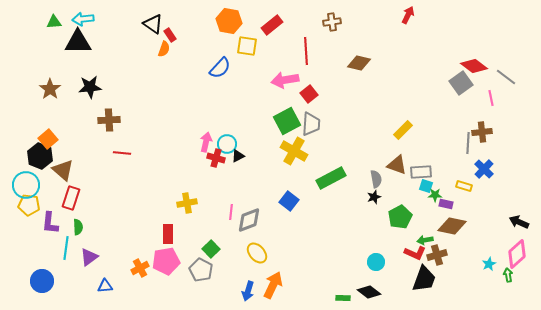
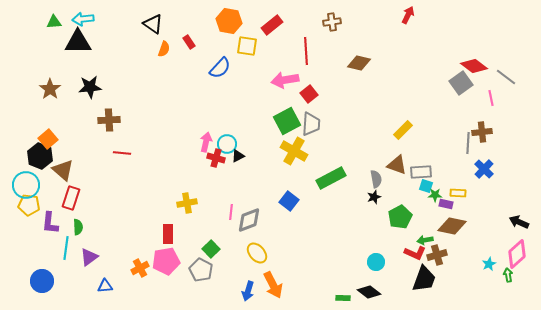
red rectangle at (170, 35): moved 19 px right, 7 px down
yellow rectangle at (464, 186): moved 6 px left, 7 px down; rotated 14 degrees counterclockwise
orange arrow at (273, 285): rotated 128 degrees clockwise
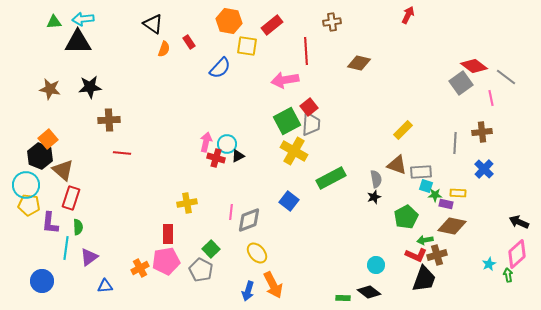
brown star at (50, 89): rotated 25 degrees counterclockwise
red square at (309, 94): moved 13 px down
gray line at (468, 143): moved 13 px left
green pentagon at (400, 217): moved 6 px right
red L-shape at (415, 253): moved 1 px right, 2 px down
cyan circle at (376, 262): moved 3 px down
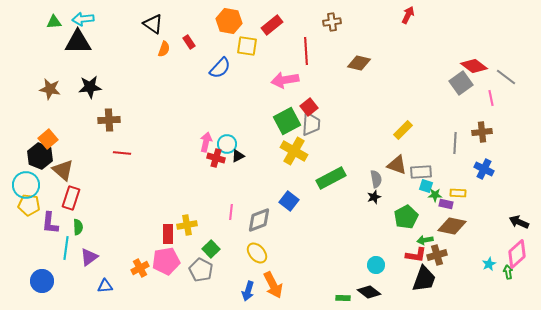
blue cross at (484, 169): rotated 18 degrees counterclockwise
yellow cross at (187, 203): moved 22 px down
gray diamond at (249, 220): moved 10 px right
red L-shape at (416, 255): rotated 15 degrees counterclockwise
green arrow at (508, 275): moved 3 px up
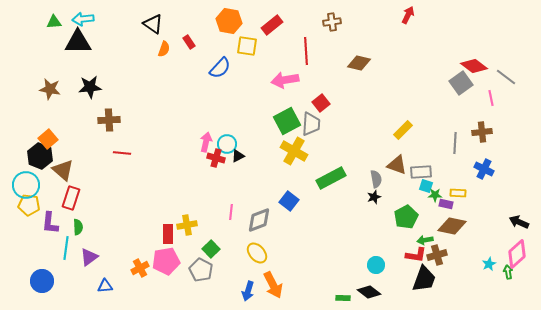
red square at (309, 107): moved 12 px right, 4 px up
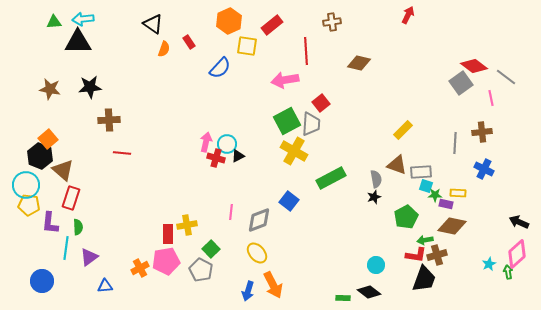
orange hexagon at (229, 21): rotated 25 degrees clockwise
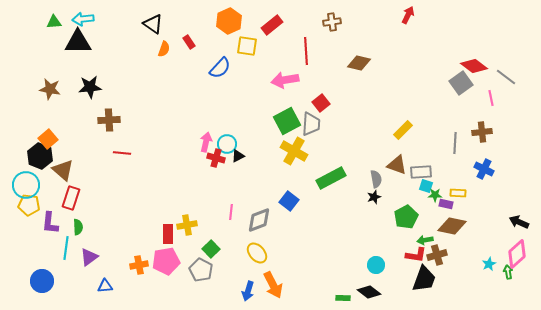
orange cross at (140, 268): moved 1 px left, 3 px up; rotated 18 degrees clockwise
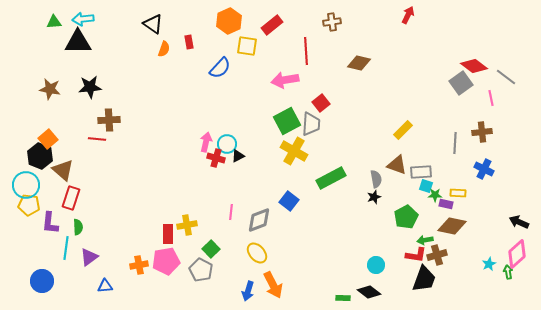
red rectangle at (189, 42): rotated 24 degrees clockwise
red line at (122, 153): moved 25 px left, 14 px up
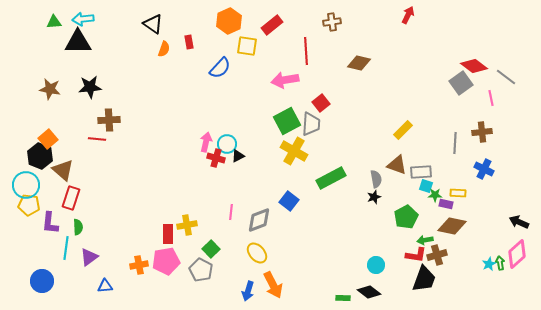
green arrow at (508, 272): moved 8 px left, 9 px up
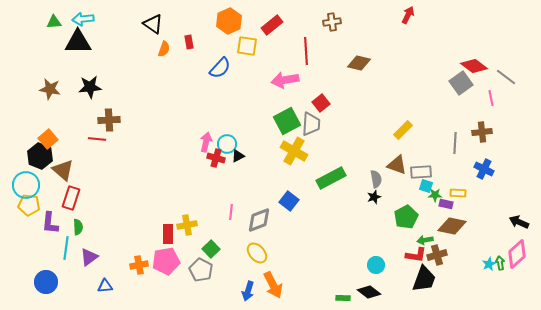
blue circle at (42, 281): moved 4 px right, 1 px down
